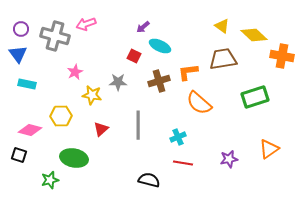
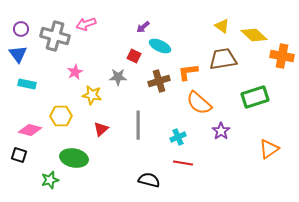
gray star: moved 5 px up
purple star: moved 8 px left, 28 px up; rotated 24 degrees counterclockwise
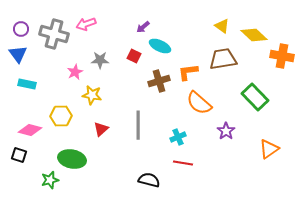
gray cross: moved 1 px left, 2 px up
gray star: moved 18 px left, 17 px up
green rectangle: rotated 64 degrees clockwise
purple star: moved 5 px right
green ellipse: moved 2 px left, 1 px down
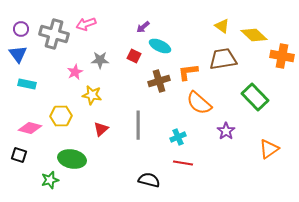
pink diamond: moved 2 px up
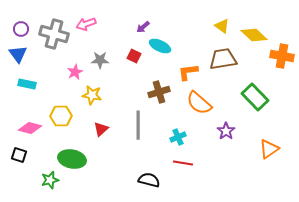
brown cross: moved 11 px down
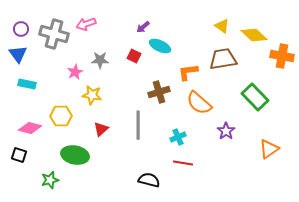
green ellipse: moved 3 px right, 4 px up
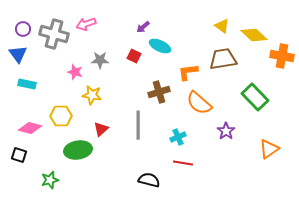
purple circle: moved 2 px right
pink star: rotated 28 degrees counterclockwise
green ellipse: moved 3 px right, 5 px up; rotated 20 degrees counterclockwise
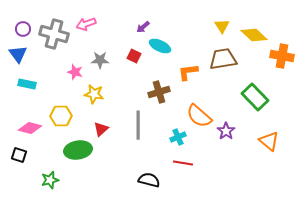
yellow triangle: rotated 21 degrees clockwise
yellow star: moved 2 px right, 1 px up
orange semicircle: moved 13 px down
orange triangle: moved 8 px up; rotated 45 degrees counterclockwise
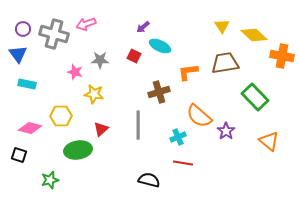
brown trapezoid: moved 2 px right, 4 px down
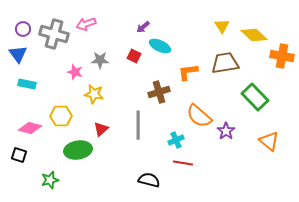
cyan cross: moved 2 px left, 3 px down
